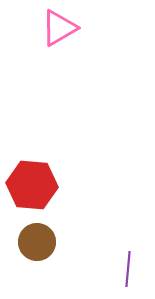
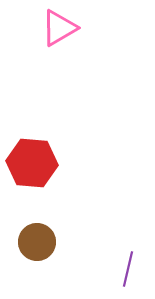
red hexagon: moved 22 px up
purple line: rotated 8 degrees clockwise
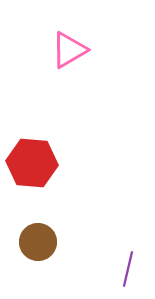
pink triangle: moved 10 px right, 22 px down
brown circle: moved 1 px right
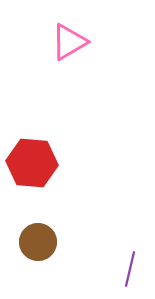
pink triangle: moved 8 px up
purple line: moved 2 px right
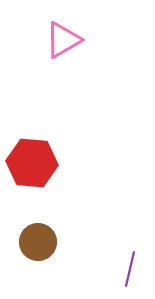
pink triangle: moved 6 px left, 2 px up
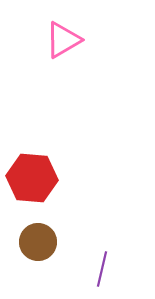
red hexagon: moved 15 px down
purple line: moved 28 px left
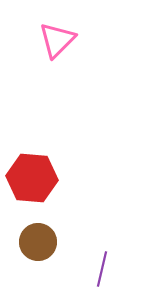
pink triangle: moved 6 px left; rotated 15 degrees counterclockwise
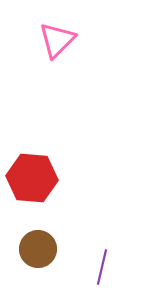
brown circle: moved 7 px down
purple line: moved 2 px up
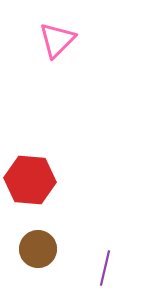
red hexagon: moved 2 px left, 2 px down
purple line: moved 3 px right, 1 px down
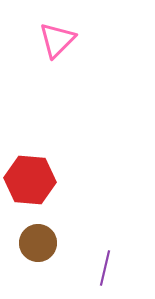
brown circle: moved 6 px up
